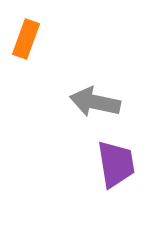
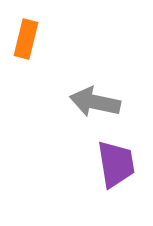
orange rectangle: rotated 6 degrees counterclockwise
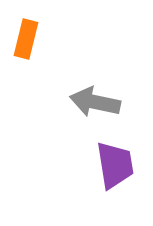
purple trapezoid: moved 1 px left, 1 px down
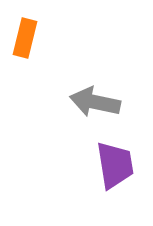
orange rectangle: moved 1 px left, 1 px up
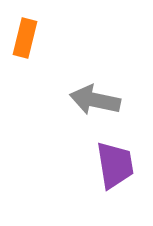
gray arrow: moved 2 px up
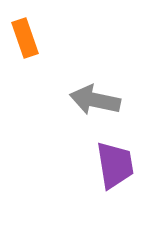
orange rectangle: rotated 33 degrees counterclockwise
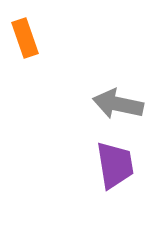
gray arrow: moved 23 px right, 4 px down
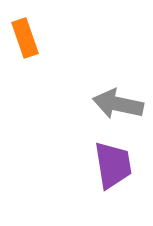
purple trapezoid: moved 2 px left
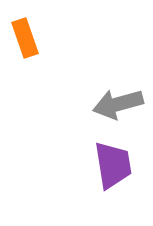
gray arrow: rotated 27 degrees counterclockwise
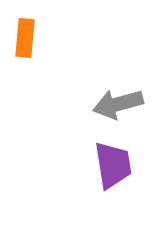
orange rectangle: rotated 24 degrees clockwise
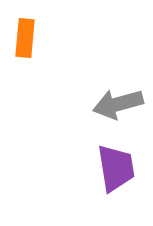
purple trapezoid: moved 3 px right, 3 px down
